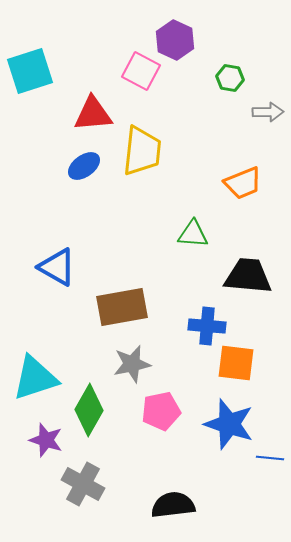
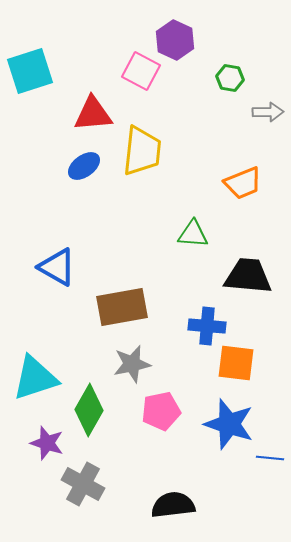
purple star: moved 1 px right, 3 px down
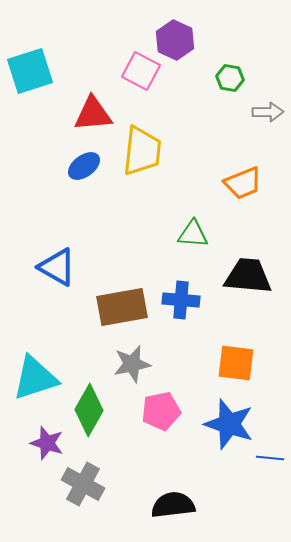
blue cross: moved 26 px left, 26 px up
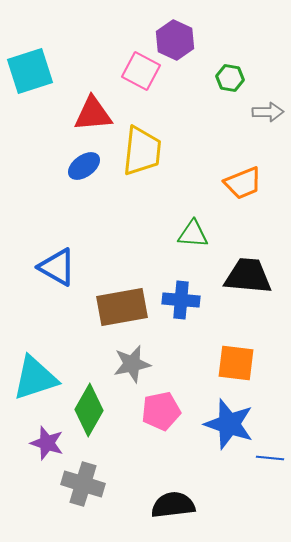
gray cross: rotated 12 degrees counterclockwise
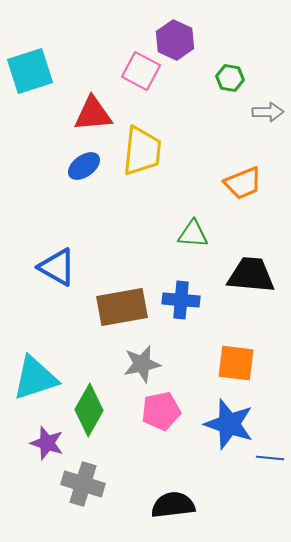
black trapezoid: moved 3 px right, 1 px up
gray star: moved 10 px right
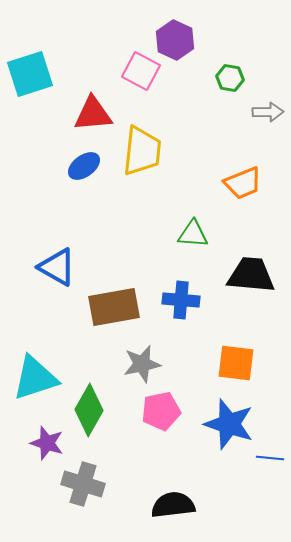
cyan square: moved 3 px down
brown rectangle: moved 8 px left
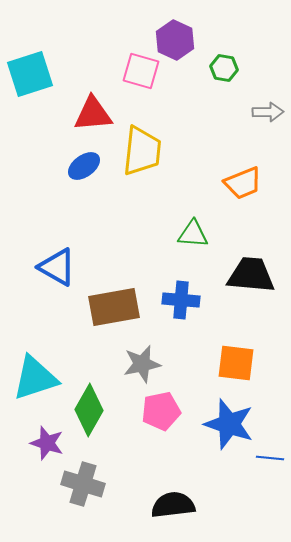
pink square: rotated 12 degrees counterclockwise
green hexagon: moved 6 px left, 10 px up
